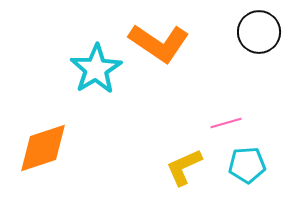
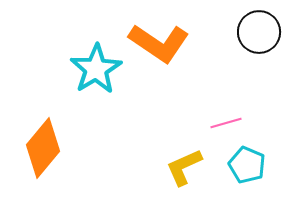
orange diamond: rotated 32 degrees counterclockwise
cyan pentagon: rotated 27 degrees clockwise
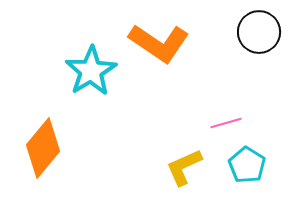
cyan star: moved 5 px left, 2 px down
cyan pentagon: rotated 9 degrees clockwise
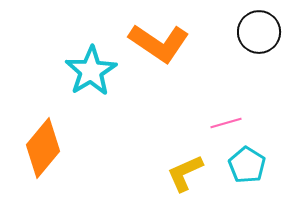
yellow L-shape: moved 1 px right, 6 px down
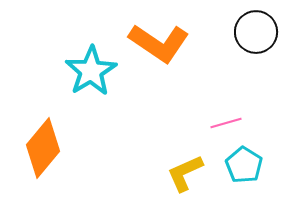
black circle: moved 3 px left
cyan pentagon: moved 3 px left
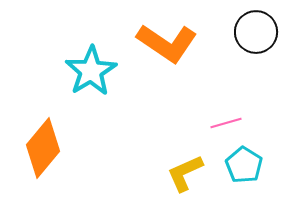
orange L-shape: moved 8 px right
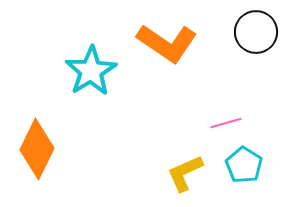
orange diamond: moved 6 px left, 1 px down; rotated 14 degrees counterclockwise
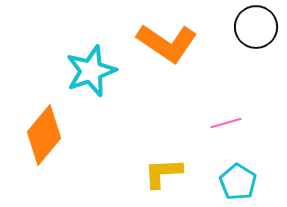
black circle: moved 5 px up
cyan star: rotated 12 degrees clockwise
orange diamond: moved 7 px right, 14 px up; rotated 14 degrees clockwise
cyan pentagon: moved 6 px left, 17 px down
yellow L-shape: moved 22 px left; rotated 21 degrees clockwise
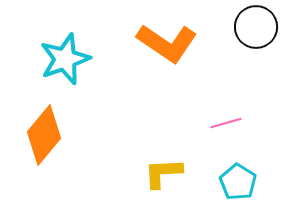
cyan star: moved 26 px left, 12 px up
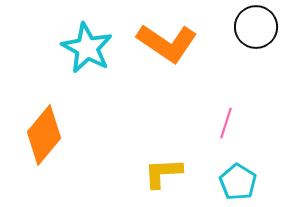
cyan star: moved 22 px right, 11 px up; rotated 24 degrees counterclockwise
pink line: rotated 56 degrees counterclockwise
